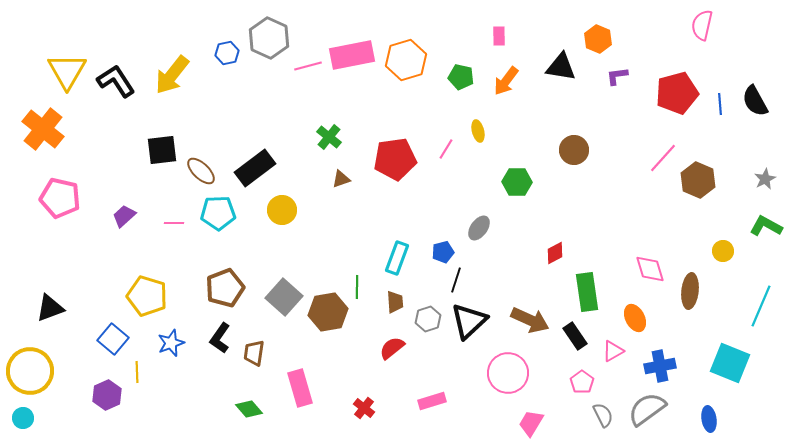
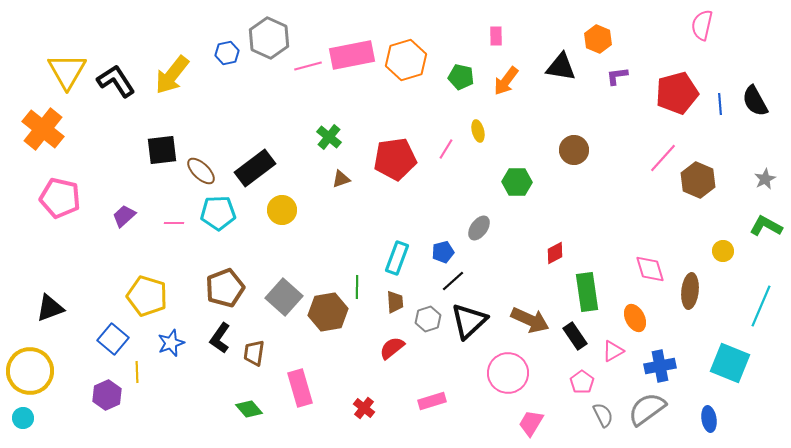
pink rectangle at (499, 36): moved 3 px left
black line at (456, 280): moved 3 px left, 1 px down; rotated 30 degrees clockwise
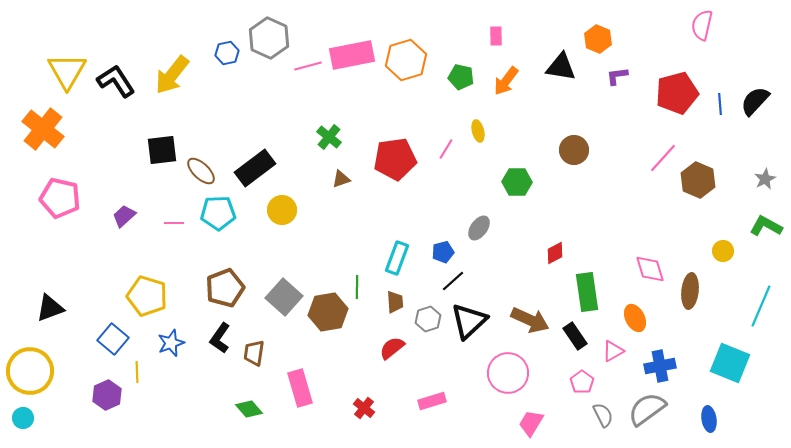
black semicircle at (755, 101): rotated 72 degrees clockwise
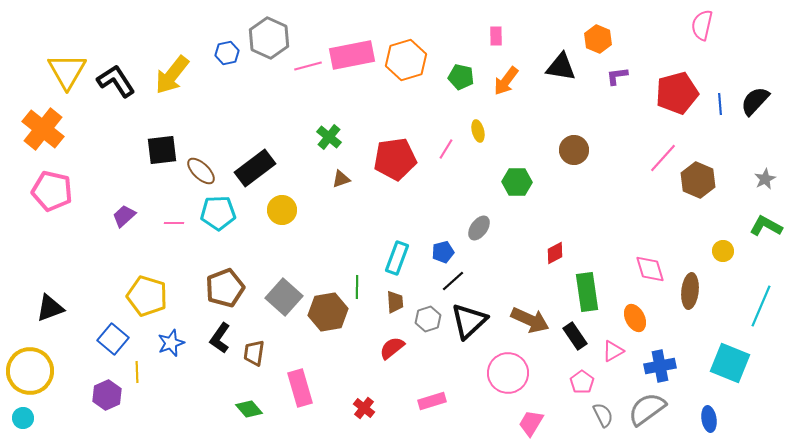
pink pentagon at (60, 198): moved 8 px left, 7 px up
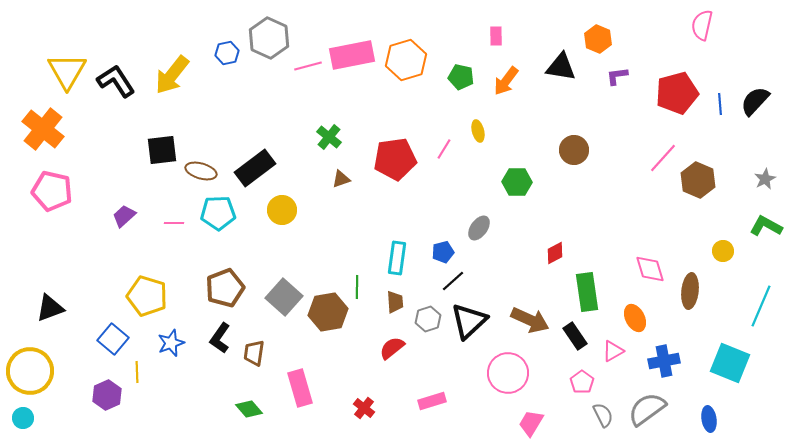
pink line at (446, 149): moved 2 px left
brown ellipse at (201, 171): rotated 28 degrees counterclockwise
cyan rectangle at (397, 258): rotated 12 degrees counterclockwise
blue cross at (660, 366): moved 4 px right, 5 px up
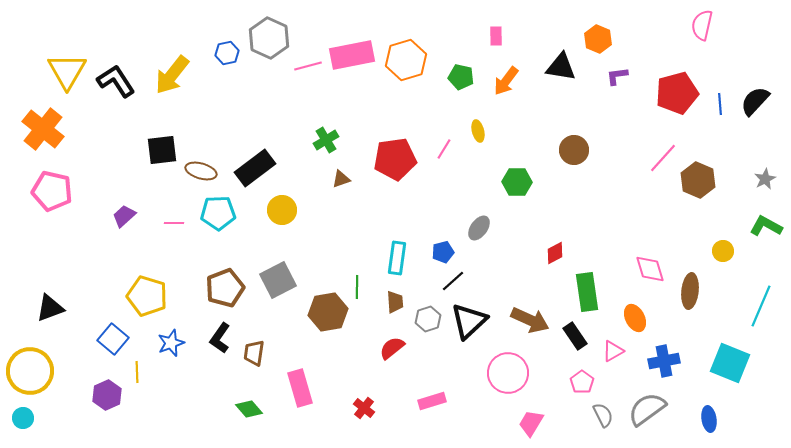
green cross at (329, 137): moved 3 px left, 3 px down; rotated 20 degrees clockwise
gray square at (284, 297): moved 6 px left, 17 px up; rotated 21 degrees clockwise
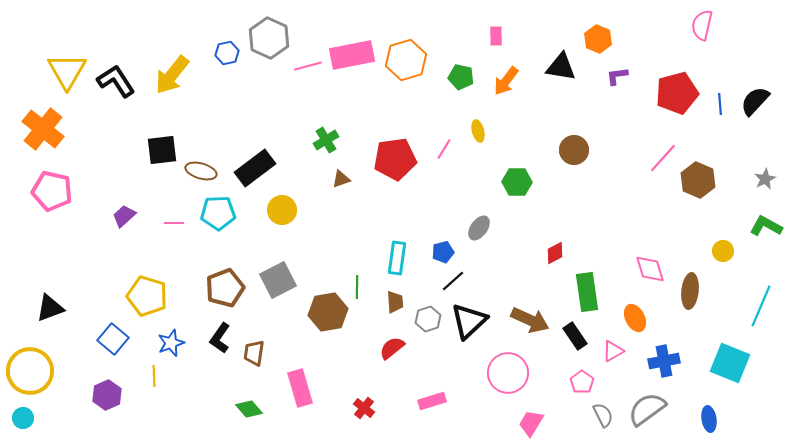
yellow line at (137, 372): moved 17 px right, 4 px down
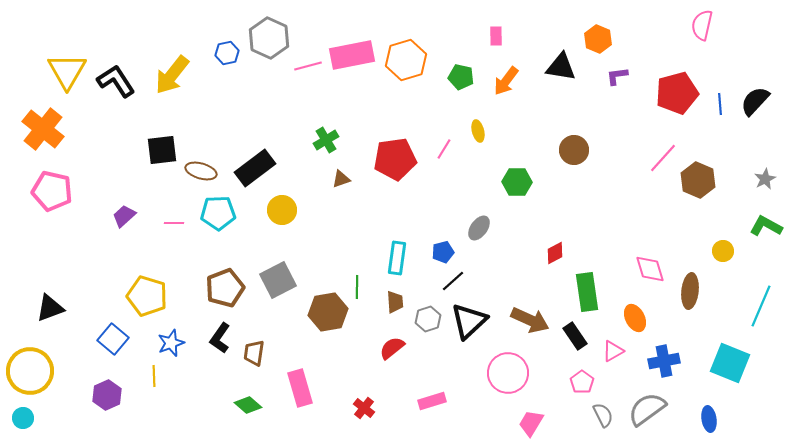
green diamond at (249, 409): moved 1 px left, 4 px up; rotated 8 degrees counterclockwise
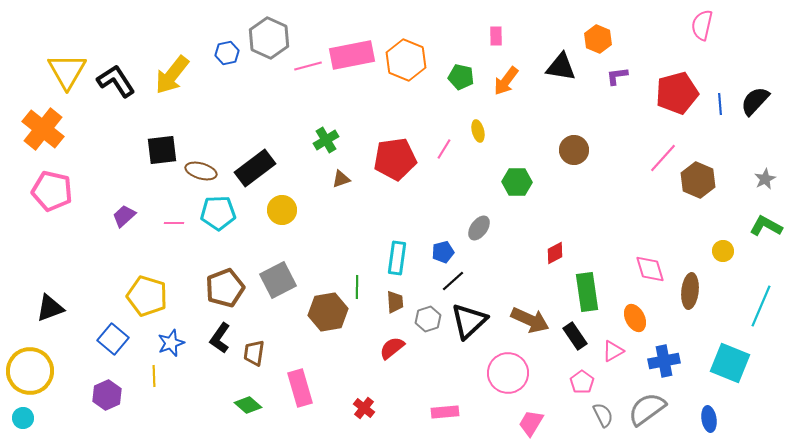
orange hexagon at (406, 60): rotated 21 degrees counterclockwise
pink rectangle at (432, 401): moved 13 px right, 11 px down; rotated 12 degrees clockwise
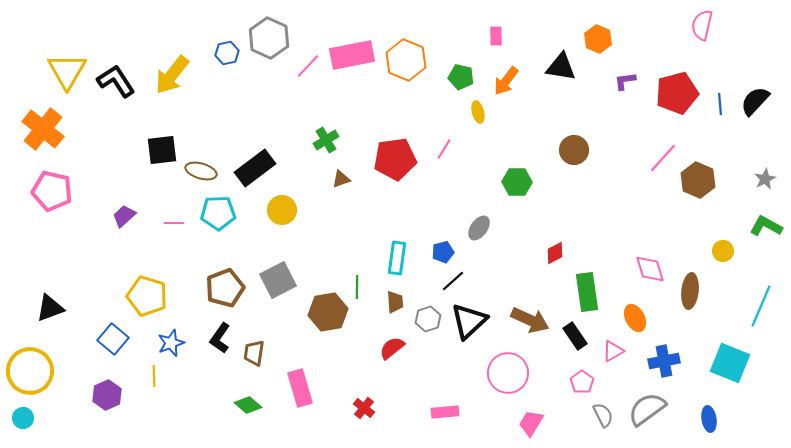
pink line at (308, 66): rotated 32 degrees counterclockwise
purple L-shape at (617, 76): moved 8 px right, 5 px down
yellow ellipse at (478, 131): moved 19 px up
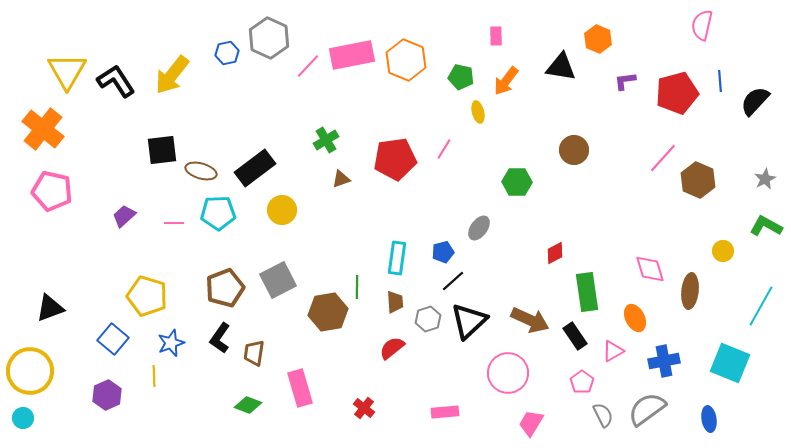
blue line at (720, 104): moved 23 px up
cyan line at (761, 306): rotated 6 degrees clockwise
green diamond at (248, 405): rotated 20 degrees counterclockwise
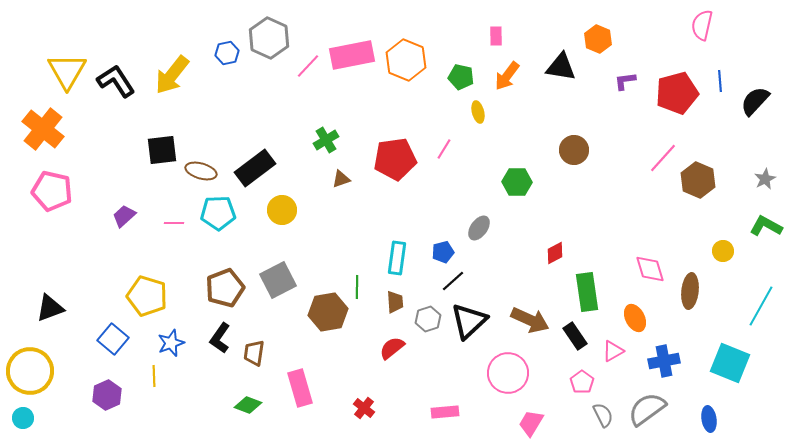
orange arrow at (506, 81): moved 1 px right, 5 px up
